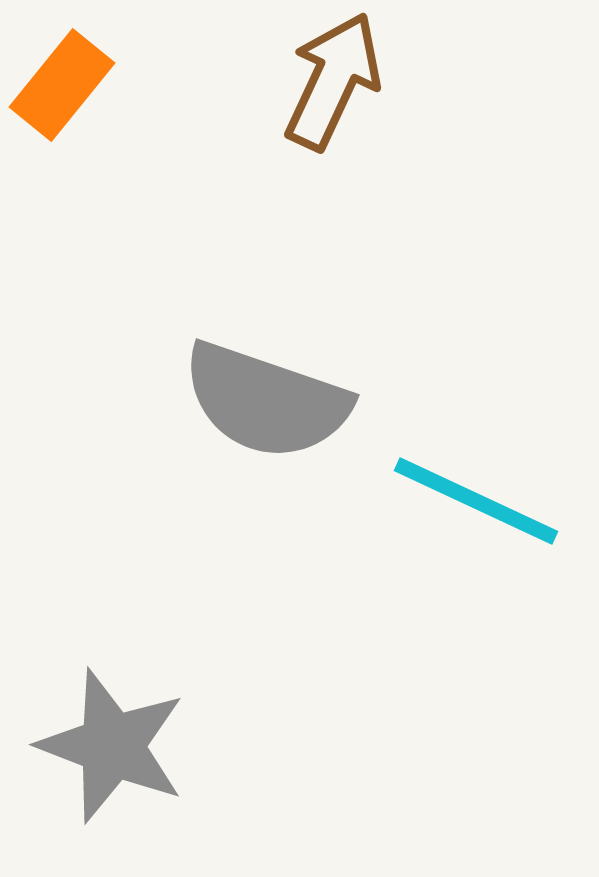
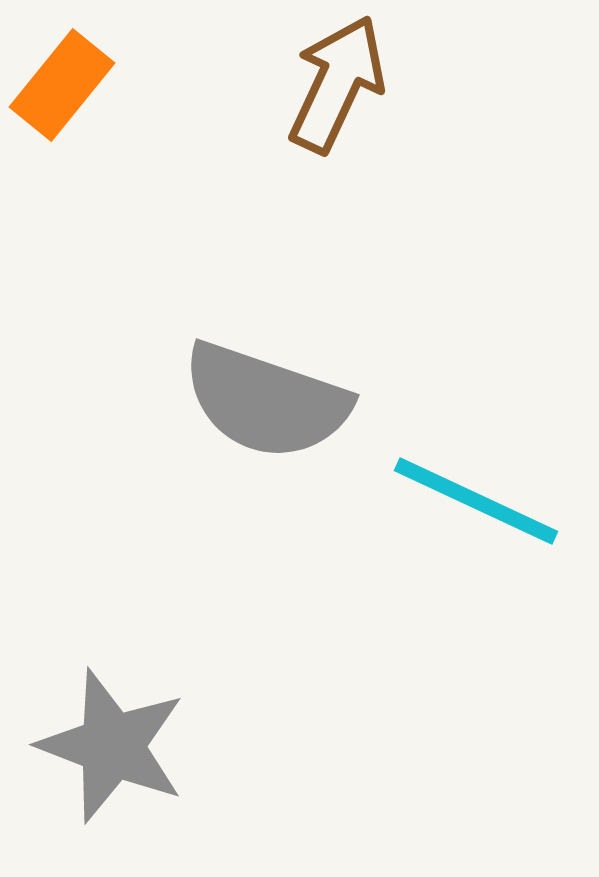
brown arrow: moved 4 px right, 3 px down
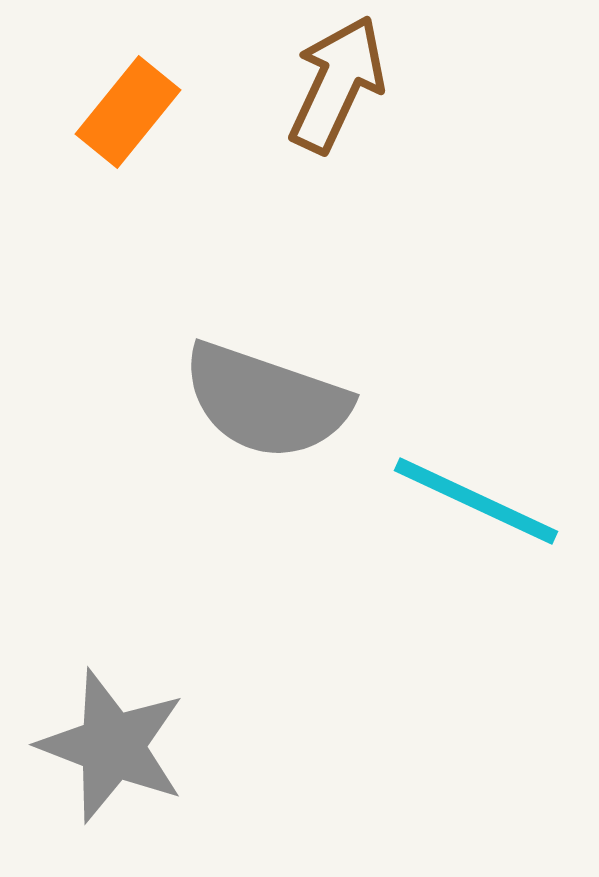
orange rectangle: moved 66 px right, 27 px down
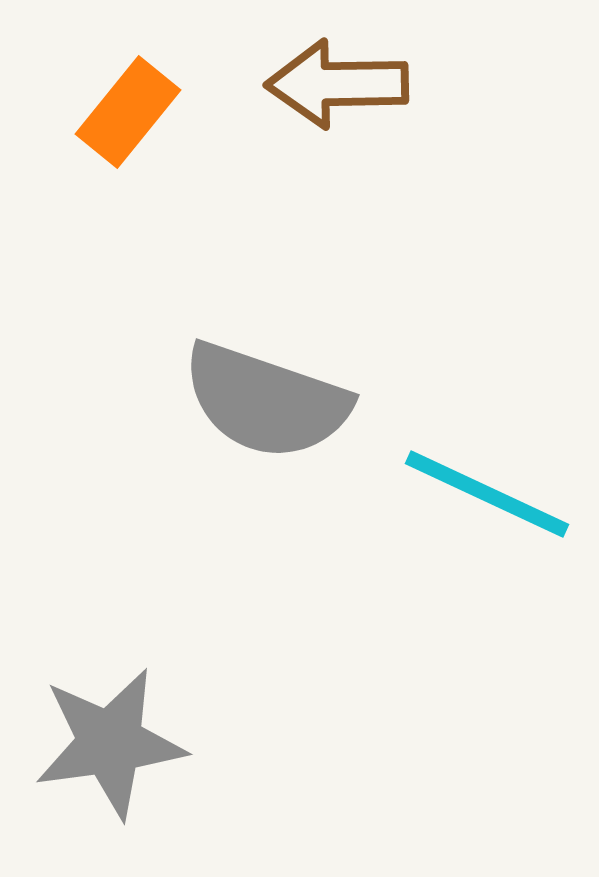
brown arrow: rotated 116 degrees counterclockwise
cyan line: moved 11 px right, 7 px up
gray star: moved 2 px left, 3 px up; rotated 29 degrees counterclockwise
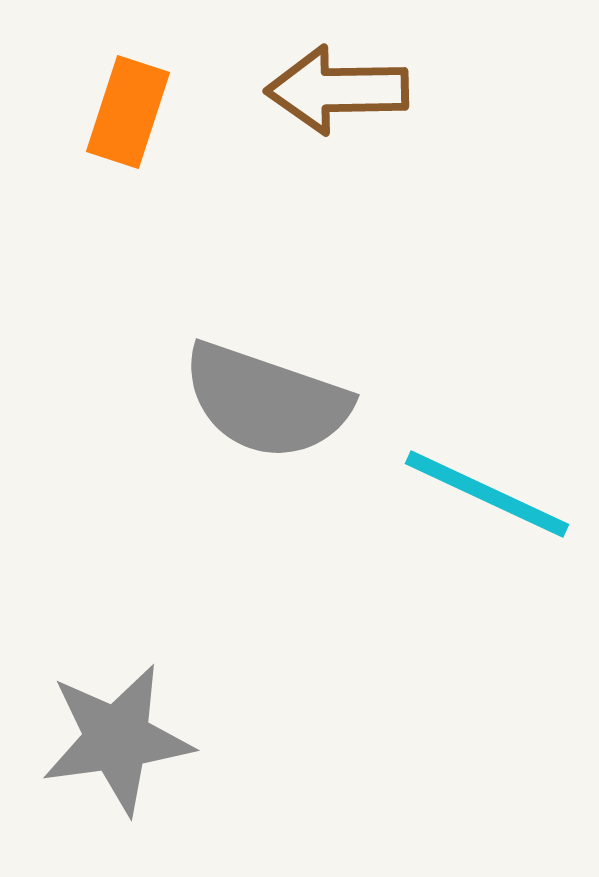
brown arrow: moved 6 px down
orange rectangle: rotated 21 degrees counterclockwise
gray star: moved 7 px right, 4 px up
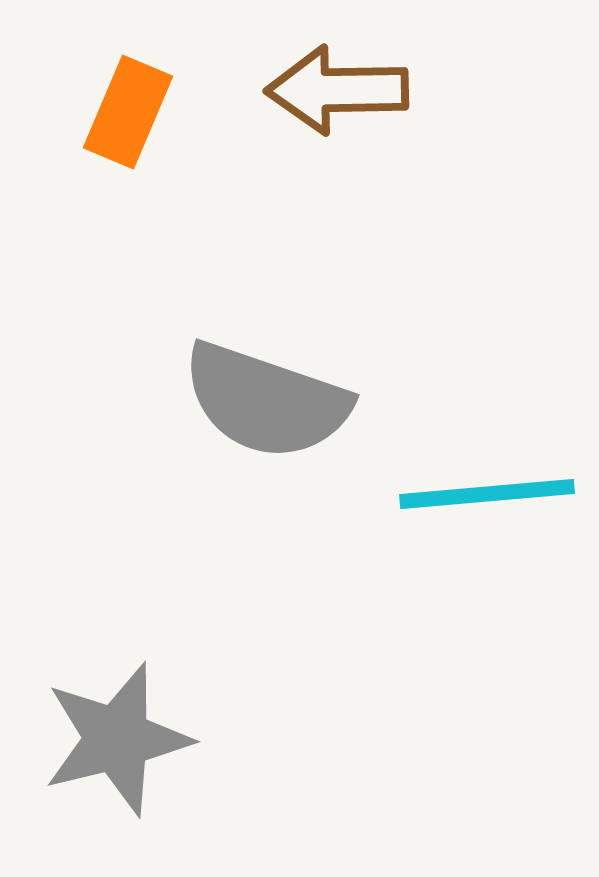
orange rectangle: rotated 5 degrees clockwise
cyan line: rotated 30 degrees counterclockwise
gray star: rotated 6 degrees counterclockwise
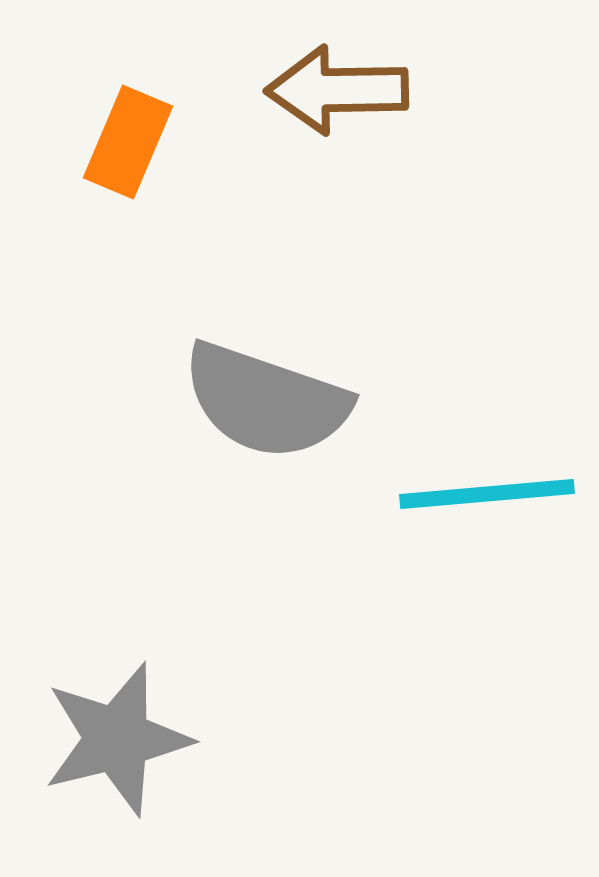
orange rectangle: moved 30 px down
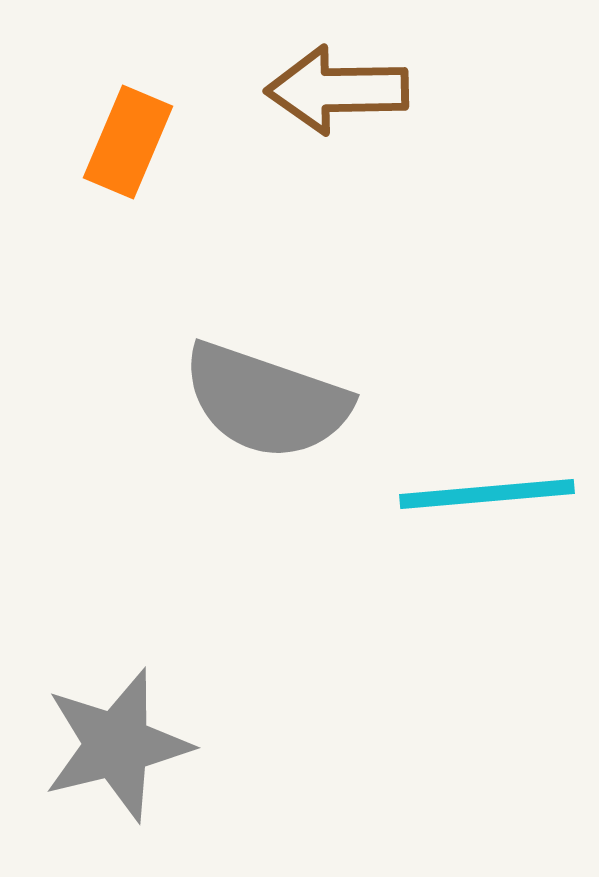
gray star: moved 6 px down
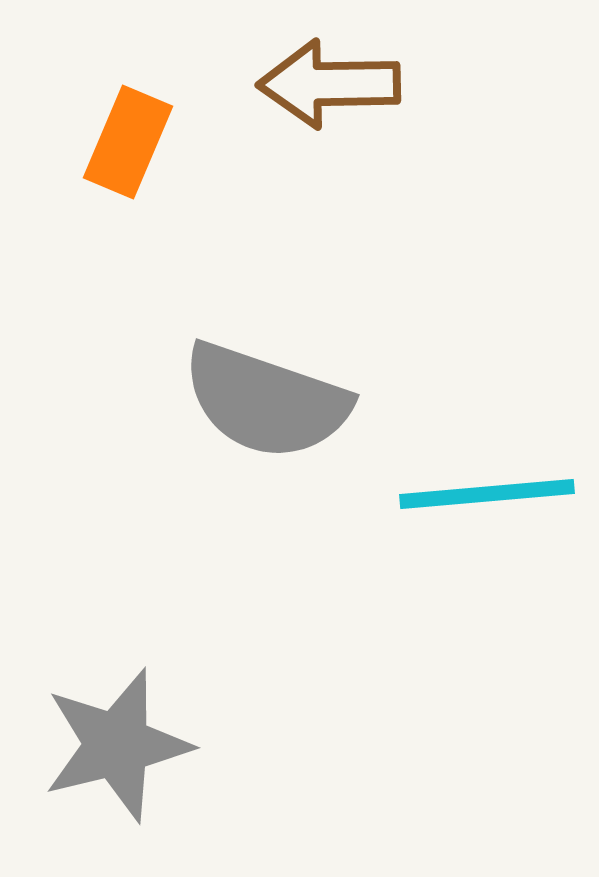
brown arrow: moved 8 px left, 6 px up
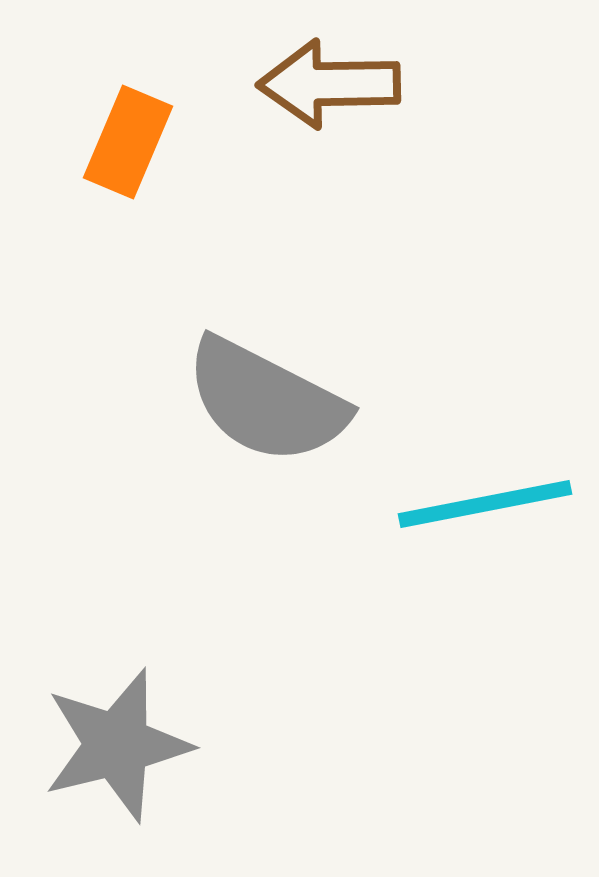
gray semicircle: rotated 8 degrees clockwise
cyan line: moved 2 px left, 10 px down; rotated 6 degrees counterclockwise
